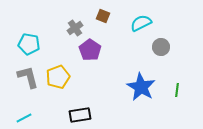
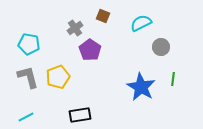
green line: moved 4 px left, 11 px up
cyan line: moved 2 px right, 1 px up
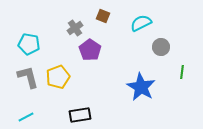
green line: moved 9 px right, 7 px up
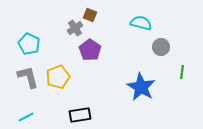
brown square: moved 13 px left, 1 px up
cyan semicircle: rotated 40 degrees clockwise
cyan pentagon: rotated 15 degrees clockwise
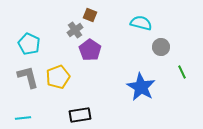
gray cross: moved 2 px down
green line: rotated 32 degrees counterclockwise
cyan line: moved 3 px left, 1 px down; rotated 21 degrees clockwise
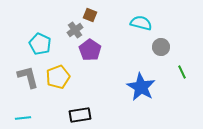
cyan pentagon: moved 11 px right
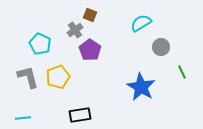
cyan semicircle: rotated 45 degrees counterclockwise
